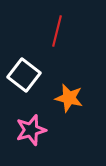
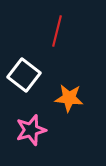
orange star: rotated 8 degrees counterclockwise
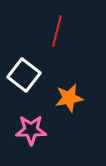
orange star: rotated 16 degrees counterclockwise
pink star: rotated 16 degrees clockwise
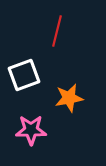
white square: rotated 32 degrees clockwise
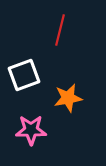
red line: moved 3 px right, 1 px up
orange star: moved 1 px left
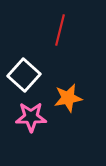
white square: rotated 28 degrees counterclockwise
pink star: moved 13 px up
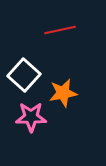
red line: rotated 64 degrees clockwise
orange star: moved 5 px left, 5 px up
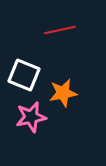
white square: rotated 20 degrees counterclockwise
pink star: rotated 12 degrees counterclockwise
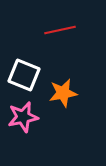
pink star: moved 8 px left
